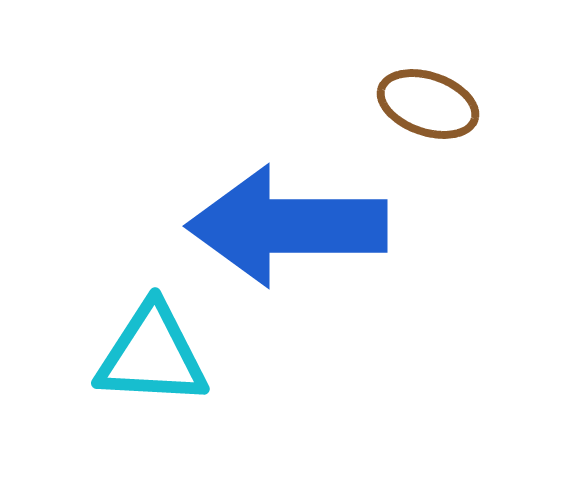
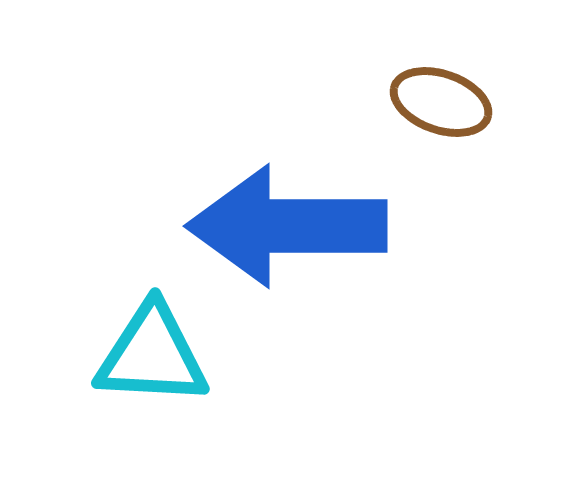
brown ellipse: moved 13 px right, 2 px up
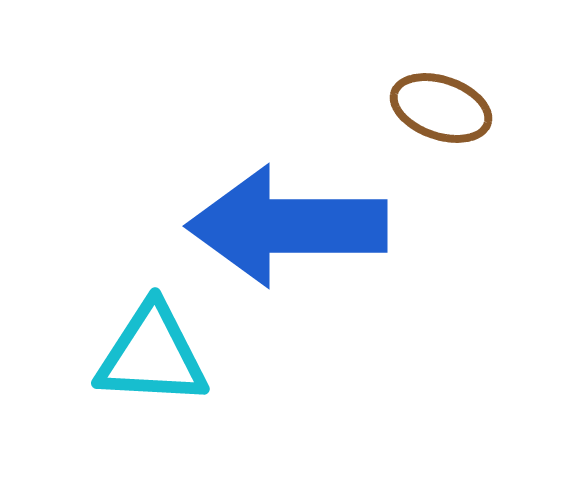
brown ellipse: moved 6 px down
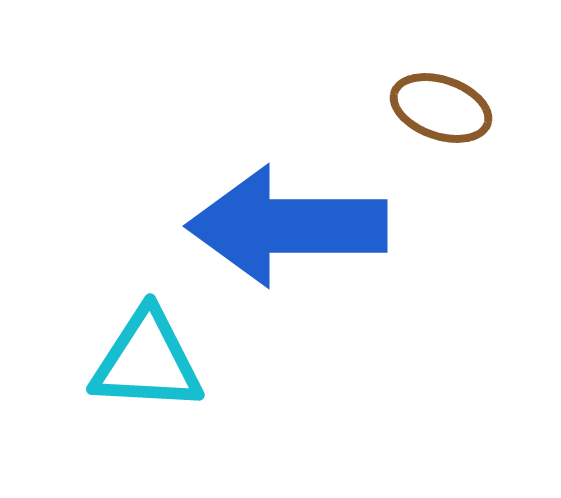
cyan triangle: moved 5 px left, 6 px down
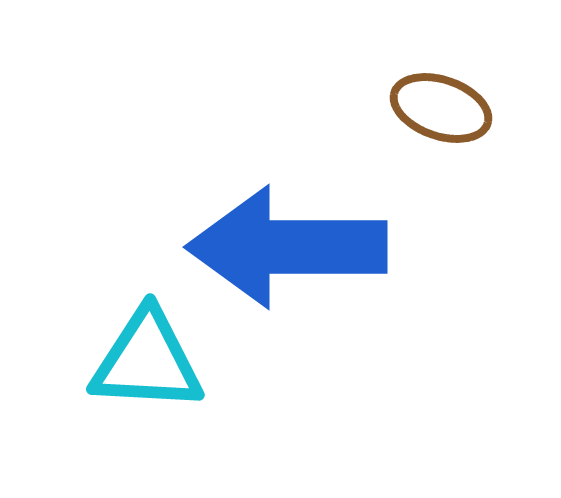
blue arrow: moved 21 px down
